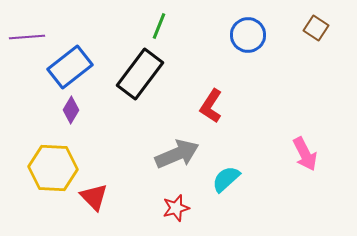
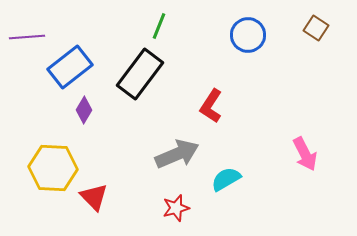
purple diamond: moved 13 px right
cyan semicircle: rotated 12 degrees clockwise
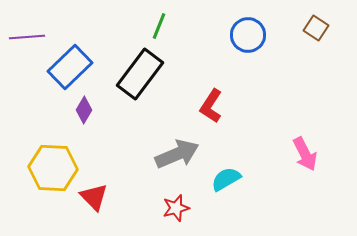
blue rectangle: rotated 6 degrees counterclockwise
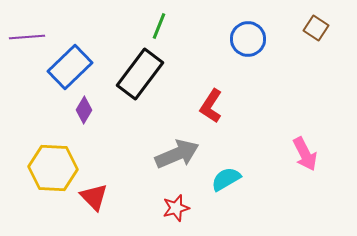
blue circle: moved 4 px down
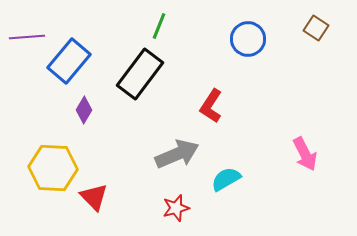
blue rectangle: moved 1 px left, 6 px up; rotated 6 degrees counterclockwise
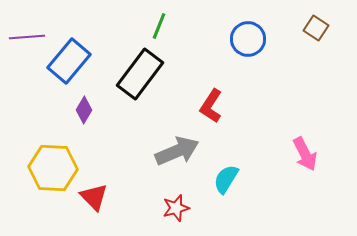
gray arrow: moved 3 px up
cyan semicircle: rotated 28 degrees counterclockwise
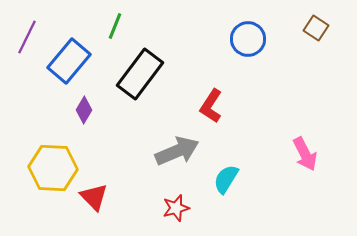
green line: moved 44 px left
purple line: rotated 60 degrees counterclockwise
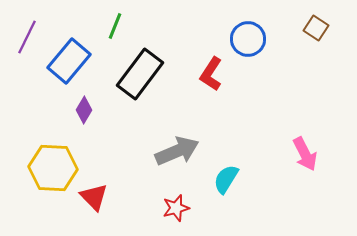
red L-shape: moved 32 px up
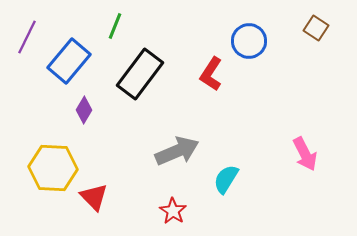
blue circle: moved 1 px right, 2 px down
red star: moved 3 px left, 3 px down; rotated 24 degrees counterclockwise
